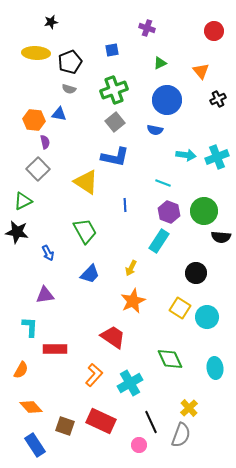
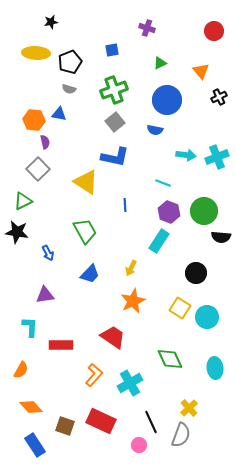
black cross at (218, 99): moved 1 px right, 2 px up
red rectangle at (55, 349): moved 6 px right, 4 px up
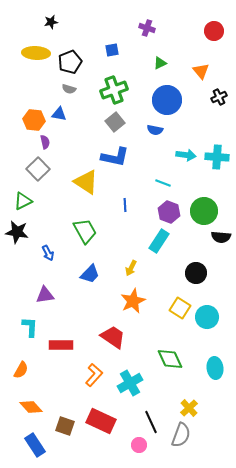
cyan cross at (217, 157): rotated 25 degrees clockwise
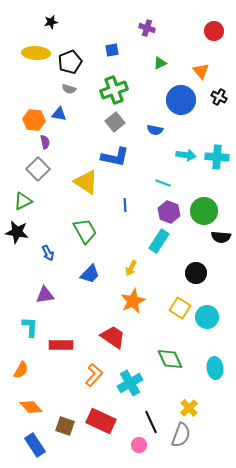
black cross at (219, 97): rotated 35 degrees counterclockwise
blue circle at (167, 100): moved 14 px right
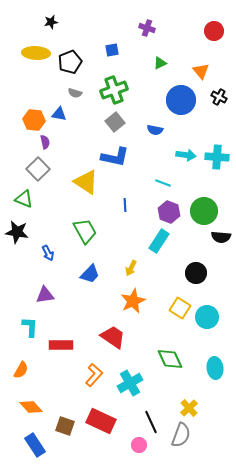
gray semicircle at (69, 89): moved 6 px right, 4 px down
green triangle at (23, 201): moved 1 px right, 2 px up; rotated 48 degrees clockwise
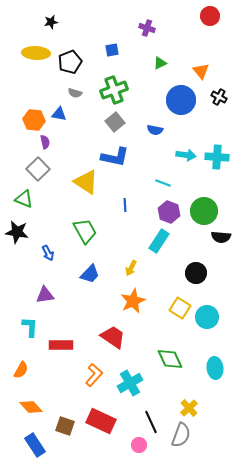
red circle at (214, 31): moved 4 px left, 15 px up
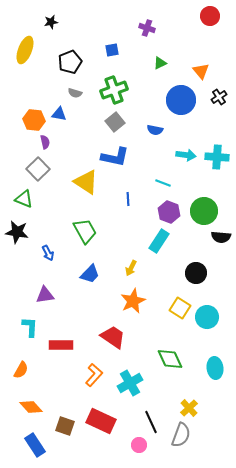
yellow ellipse at (36, 53): moved 11 px left, 3 px up; rotated 72 degrees counterclockwise
black cross at (219, 97): rotated 28 degrees clockwise
blue line at (125, 205): moved 3 px right, 6 px up
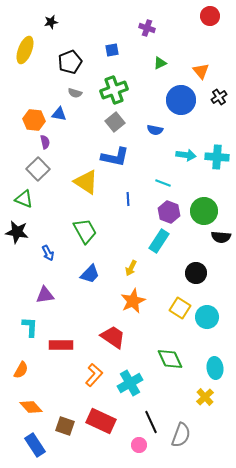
yellow cross at (189, 408): moved 16 px right, 11 px up
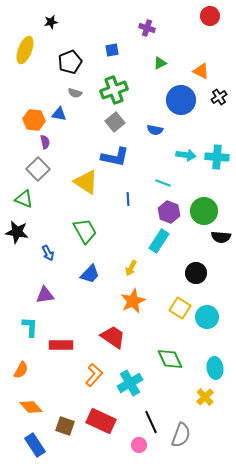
orange triangle at (201, 71): rotated 24 degrees counterclockwise
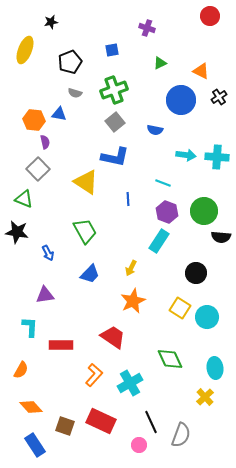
purple hexagon at (169, 212): moved 2 px left
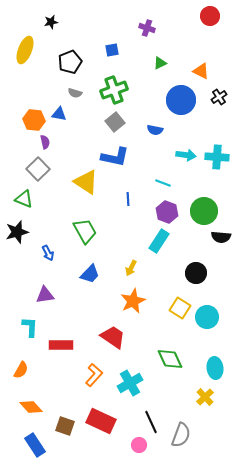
black star at (17, 232): rotated 25 degrees counterclockwise
